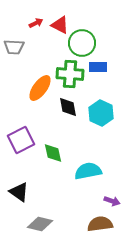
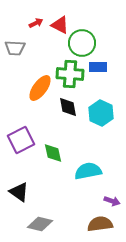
gray trapezoid: moved 1 px right, 1 px down
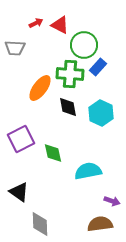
green circle: moved 2 px right, 2 px down
blue rectangle: rotated 48 degrees counterclockwise
purple square: moved 1 px up
gray diamond: rotated 75 degrees clockwise
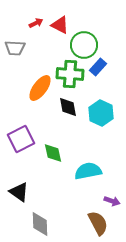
brown semicircle: moved 2 px left, 1 px up; rotated 70 degrees clockwise
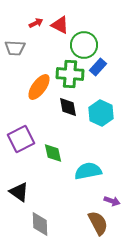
orange ellipse: moved 1 px left, 1 px up
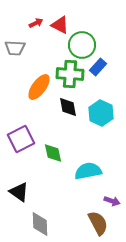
green circle: moved 2 px left
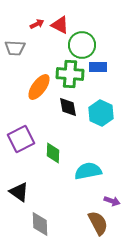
red arrow: moved 1 px right, 1 px down
blue rectangle: rotated 48 degrees clockwise
green diamond: rotated 15 degrees clockwise
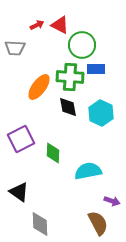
red arrow: moved 1 px down
blue rectangle: moved 2 px left, 2 px down
green cross: moved 3 px down
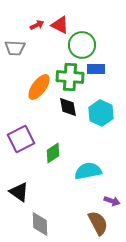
green diamond: rotated 55 degrees clockwise
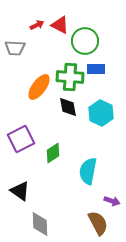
green circle: moved 3 px right, 4 px up
cyan semicircle: rotated 68 degrees counterclockwise
black triangle: moved 1 px right, 1 px up
